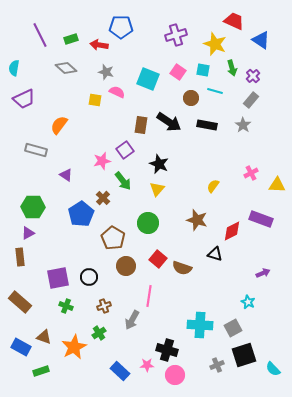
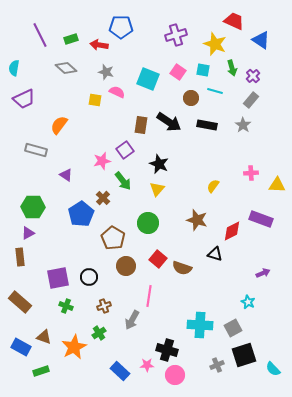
pink cross at (251, 173): rotated 24 degrees clockwise
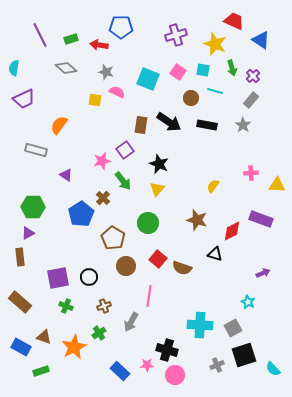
gray arrow at (132, 320): moved 1 px left, 2 px down
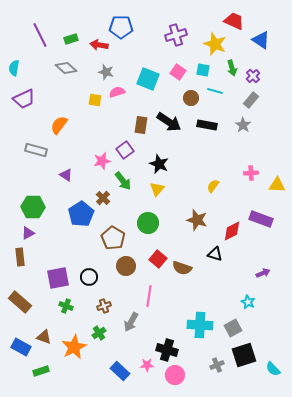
pink semicircle at (117, 92): rotated 42 degrees counterclockwise
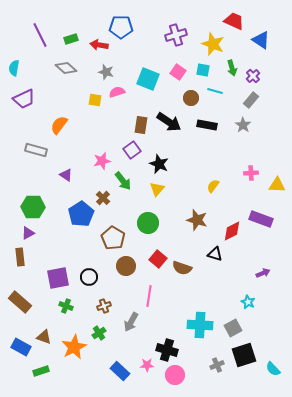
yellow star at (215, 44): moved 2 px left
purple square at (125, 150): moved 7 px right
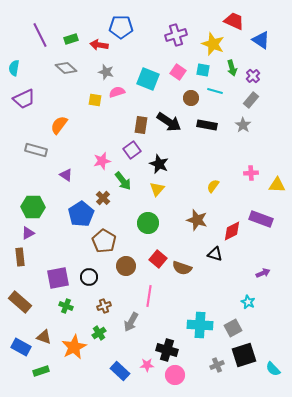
brown pentagon at (113, 238): moved 9 px left, 3 px down
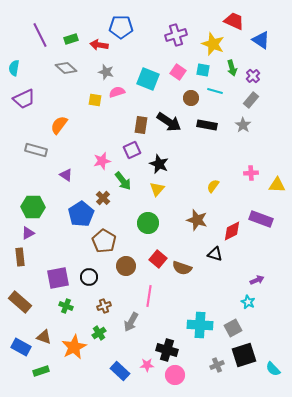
purple square at (132, 150): rotated 12 degrees clockwise
purple arrow at (263, 273): moved 6 px left, 7 px down
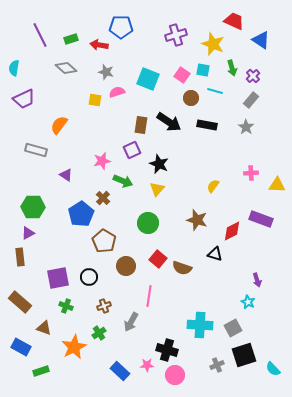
pink square at (178, 72): moved 4 px right, 3 px down
gray star at (243, 125): moved 3 px right, 2 px down
green arrow at (123, 181): rotated 30 degrees counterclockwise
purple arrow at (257, 280): rotated 96 degrees clockwise
brown triangle at (44, 337): moved 9 px up
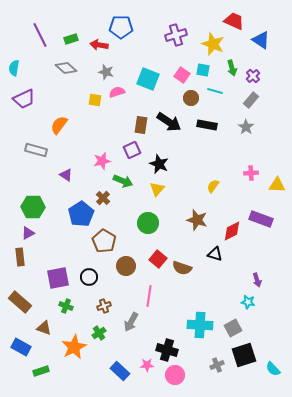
cyan star at (248, 302): rotated 16 degrees counterclockwise
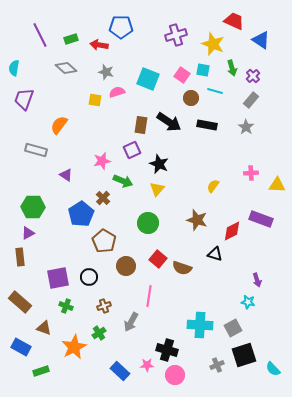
purple trapezoid at (24, 99): rotated 135 degrees clockwise
